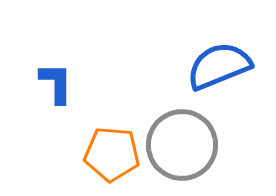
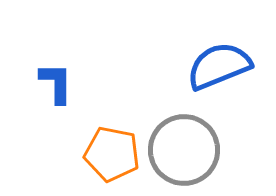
gray circle: moved 2 px right, 5 px down
orange pentagon: rotated 6 degrees clockwise
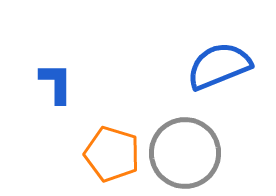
gray circle: moved 1 px right, 3 px down
orange pentagon: rotated 6 degrees clockwise
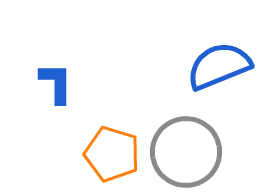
gray circle: moved 1 px right, 1 px up
